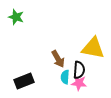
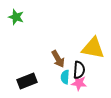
black rectangle: moved 3 px right
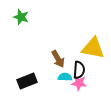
green star: moved 5 px right
cyan semicircle: rotated 88 degrees clockwise
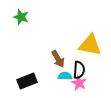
yellow triangle: moved 3 px left, 3 px up
cyan semicircle: moved 1 px up
pink star: rotated 21 degrees clockwise
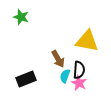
yellow triangle: moved 3 px left, 4 px up
cyan semicircle: rotated 72 degrees counterclockwise
black rectangle: moved 1 px left, 2 px up
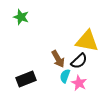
black semicircle: moved 9 px up; rotated 42 degrees clockwise
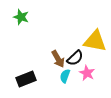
yellow triangle: moved 8 px right
black semicircle: moved 4 px left, 3 px up
pink star: moved 8 px right, 10 px up
